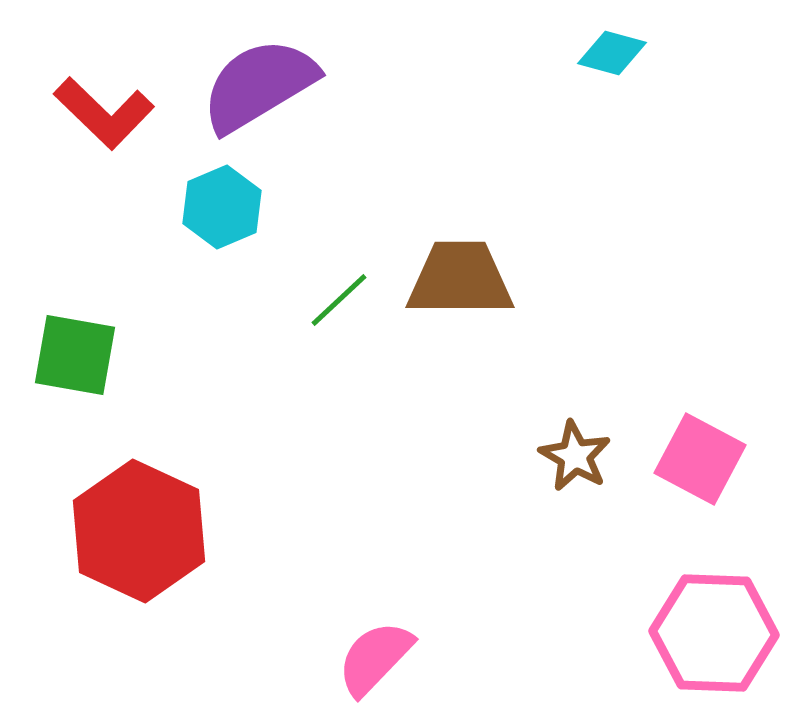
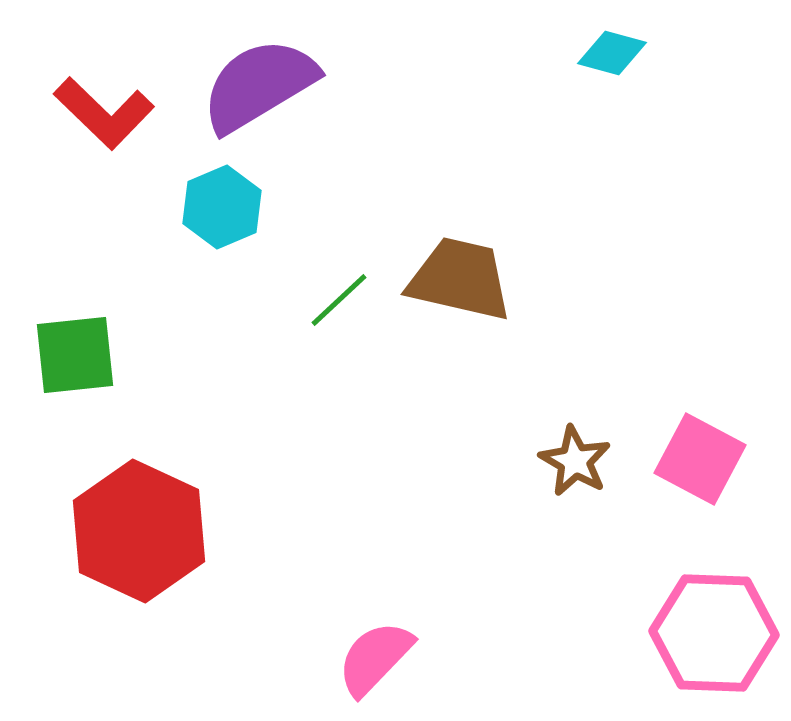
brown trapezoid: rotated 13 degrees clockwise
green square: rotated 16 degrees counterclockwise
brown star: moved 5 px down
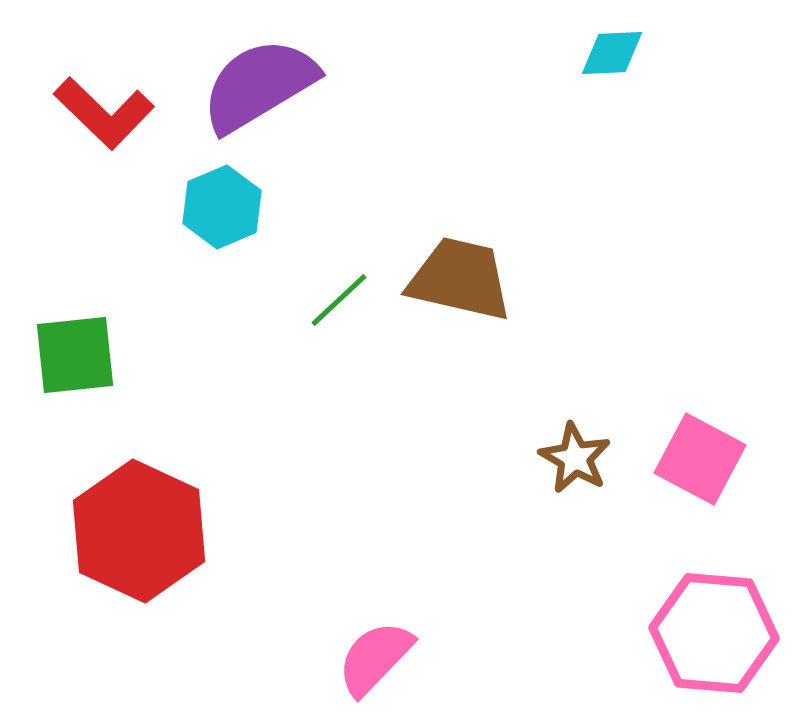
cyan diamond: rotated 18 degrees counterclockwise
brown star: moved 3 px up
pink hexagon: rotated 3 degrees clockwise
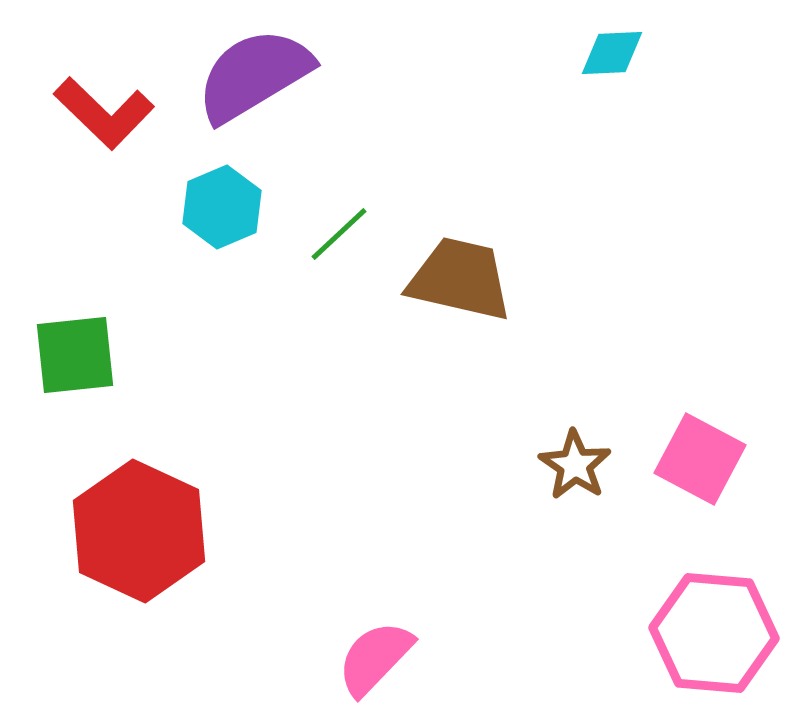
purple semicircle: moved 5 px left, 10 px up
green line: moved 66 px up
brown star: moved 7 px down; rotated 4 degrees clockwise
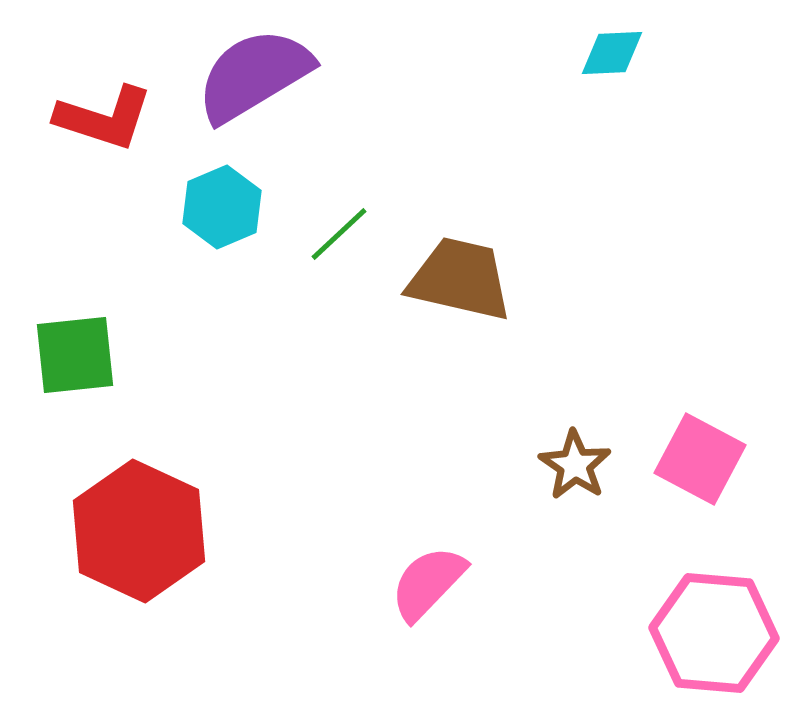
red L-shape: moved 5 px down; rotated 26 degrees counterclockwise
pink semicircle: moved 53 px right, 75 px up
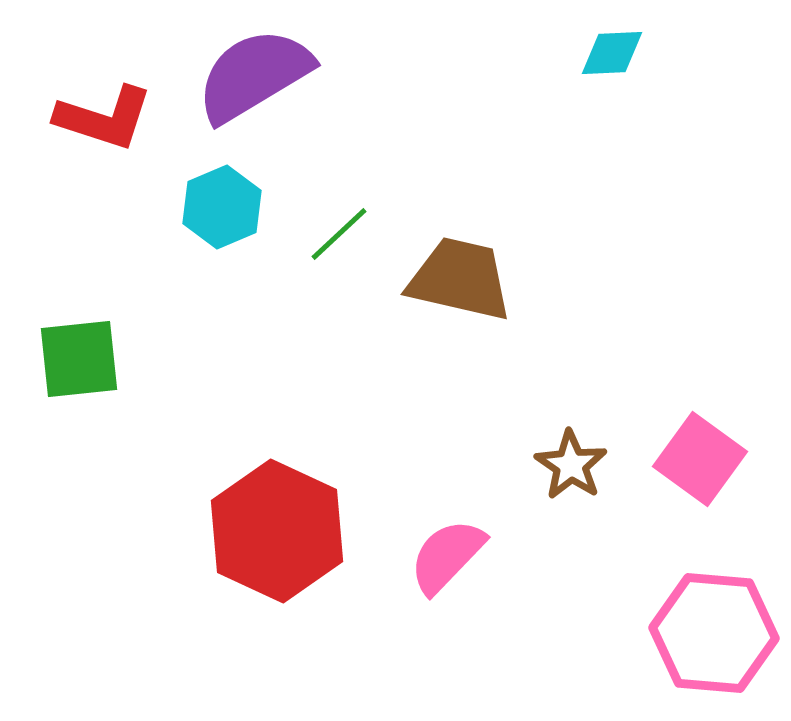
green square: moved 4 px right, 4 px down
pink square: rotated 8 degrees clockwise
brown star: moved 4 px left
red hexagon: moved 138 px right
pink semicircle: moved 19 px right, 27 px up
